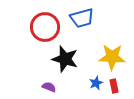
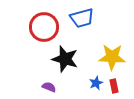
red circle: moved 1 px left
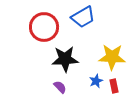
blue trapezoid: moved 1 px right, 1 px up; rotated 15 degrees counterclockwise
black star: rotated 20 degrees counterclockwise
blue star: moved 2 px up
purple semicircle: moved 11 px right; rotated 24 degrees clockwise
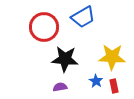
black star: rotated 8 degrees clockwise
blue star: rotated 16 degrees counterclockwise
purple semicircle: rotated 56 degrees counterclockwise
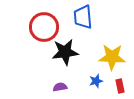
blue trapezoid: rotated 115 degrees clockwise
black star: moved 7 px up; rotated 12 degrees counterclockwise
blue star: rotated 24 degrees clockwise
red rectangle: moved 6 px right
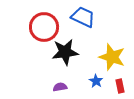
blue trapezoid: rotated 120 degrees clockwise
yellow star: rotated 16 degrees clockwise
blue star: rotated 24 degrees counterclockwise
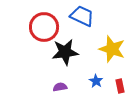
blue trapezoid: moved 1 px left, 1 px up
yellow star: moved 8 px up
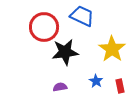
yellow star: rotated 16 degrees clockwise
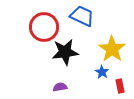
blue star: moved 6 px right, 9 px up
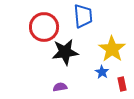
blue trapezoid: moved 1 px right; rotated 60 degrees clockwise
red rectangle: moved 2 px right, 2 px up
